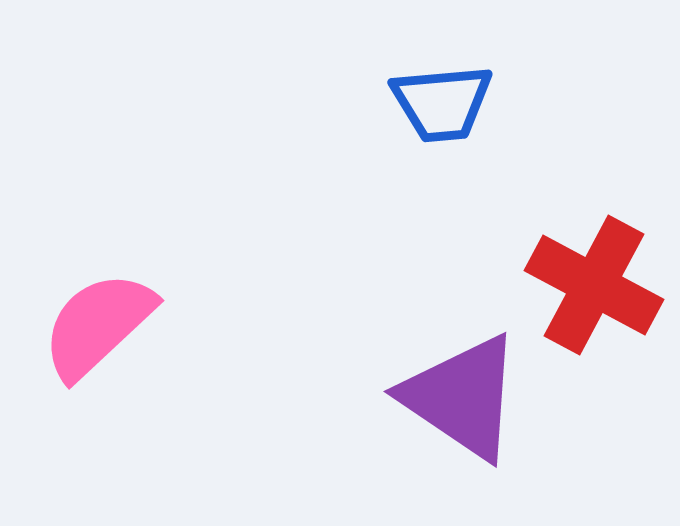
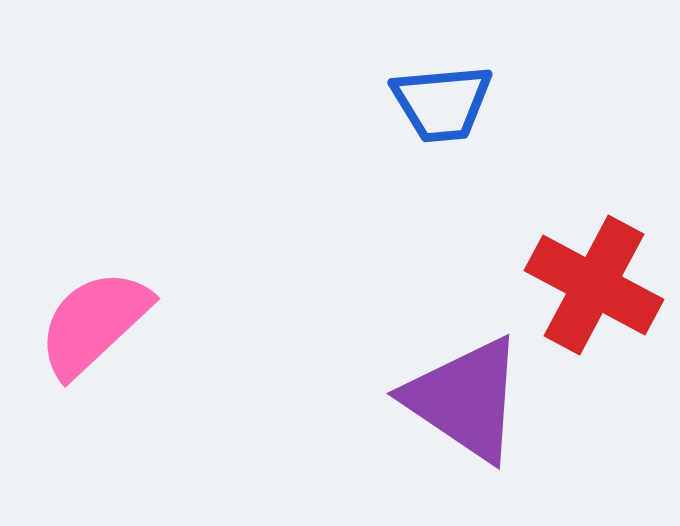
pink semicircle: moved 4 px left, 2 px up
purple triangle: moved 3 px right, 2 px down
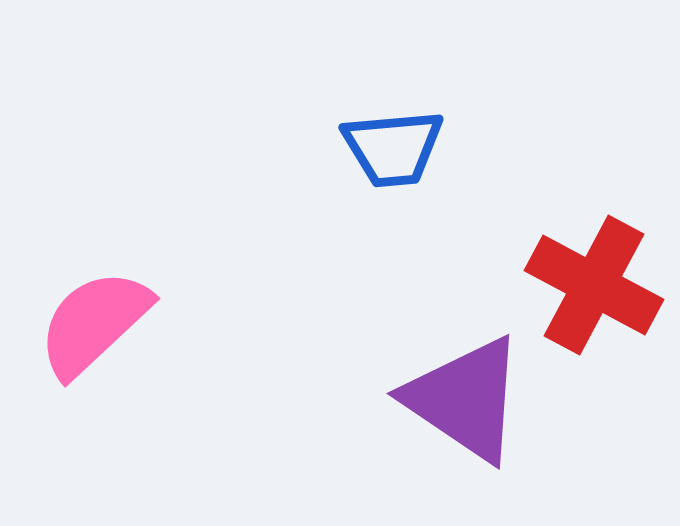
blue trapezoid: moved 49 px left, 45 px down
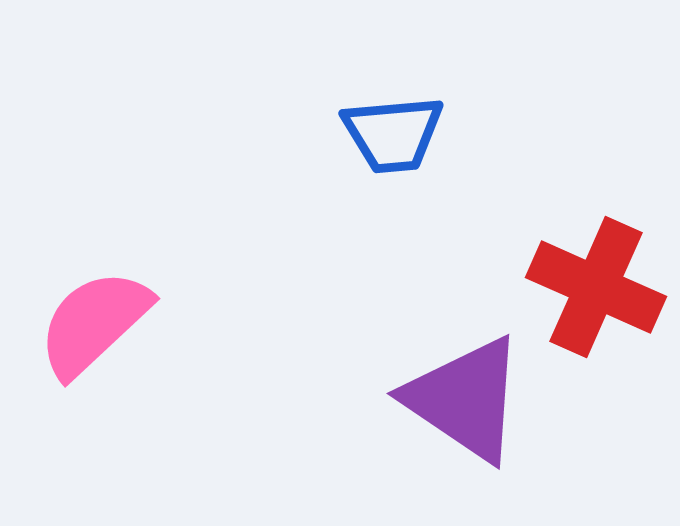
blue trapezoid: moved 14 px up
red cross: moved 2 px right, 2 px down; rotated 4 degrees counterclockwise
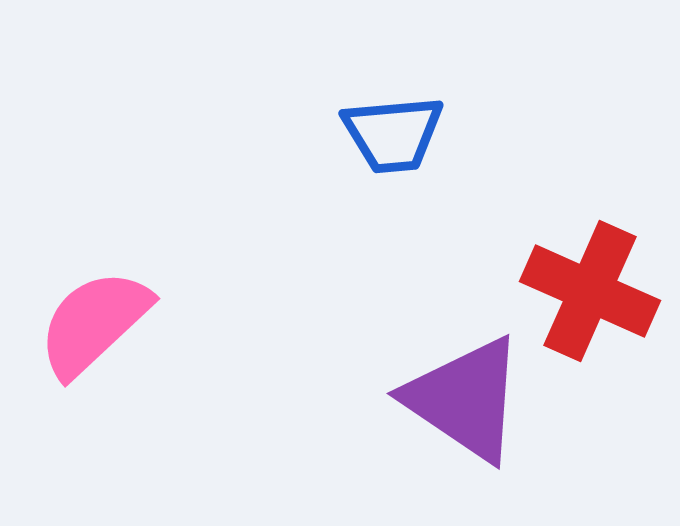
red cross: moved 6 px left, 4 px down
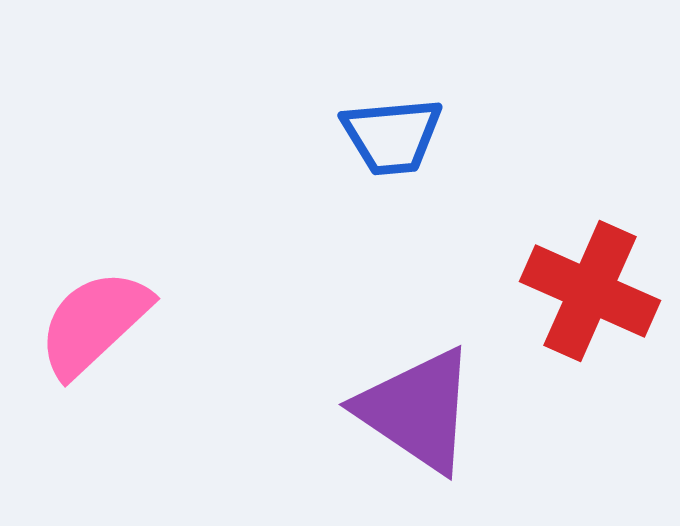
blue trapezoid: moved 1 px left, 2 px down
purple triangle: moved 48 px left, 11 px down
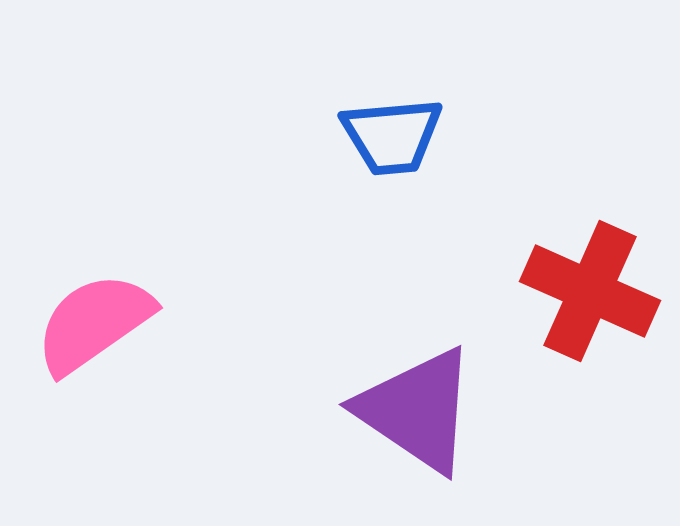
pink semicircle: rotated 8 degrees clockwise
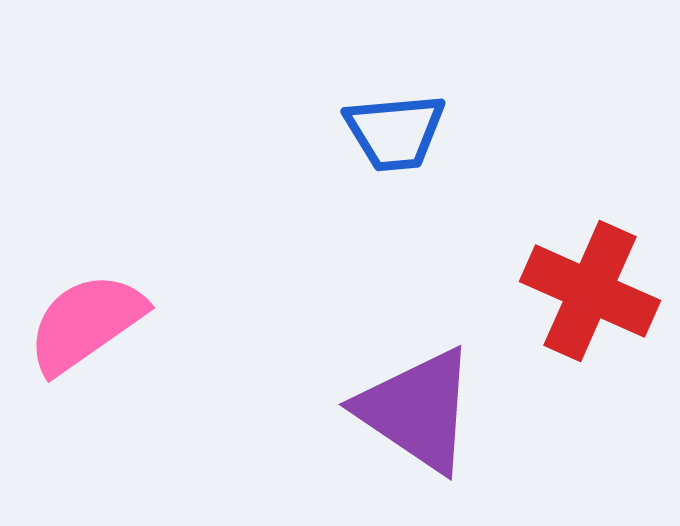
blue trapezoid: moved 3 px right, 4 px up
pink semicircle: moved 8 px left
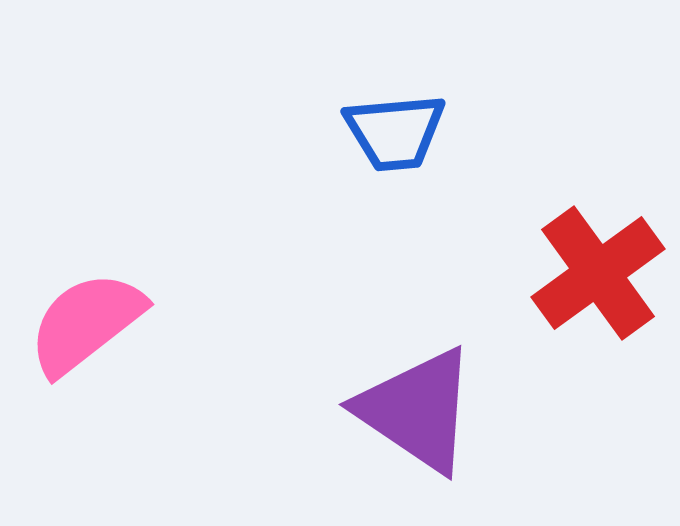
red cross: moved 8 px right, 18 px up; rotated 30 degrees clockwise
pink semicircle: rotated 3 degrees counterclockwise
